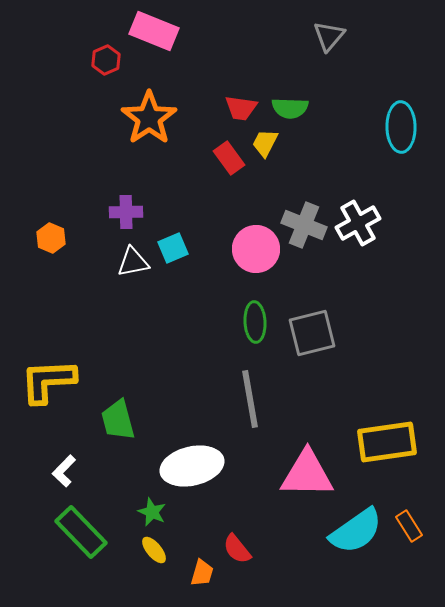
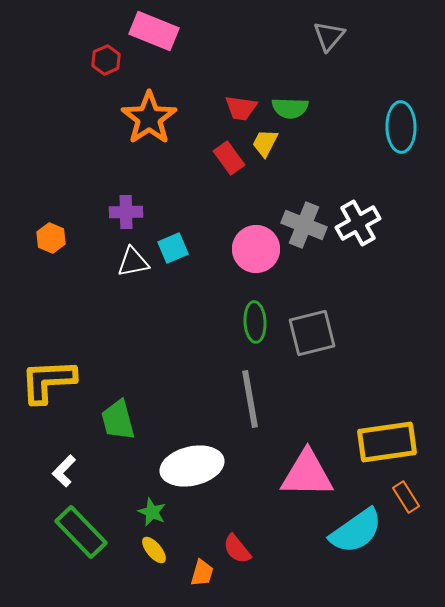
orange rectangle: moved 3 px left, 29 px up
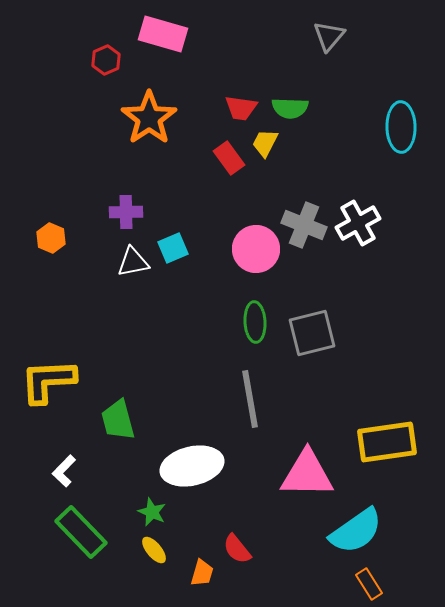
pink rectangle: moved 9 px right, 3 px down; rotated 6 degrees counterclockwise
orange rectangle: moved 37 px left, 87 px down
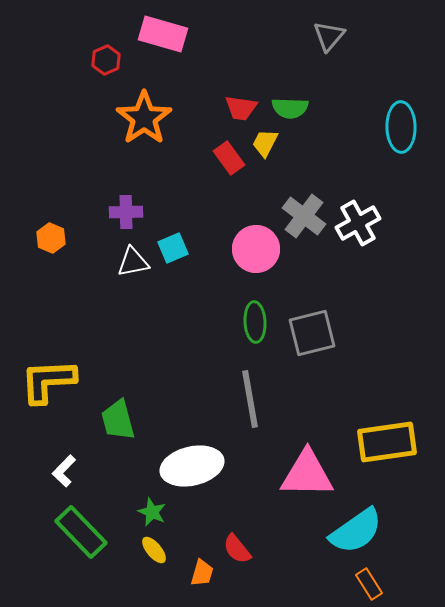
orange star: moved 5 px left
gray cross: moved 9 px up; rotated 15 degrees clockwise
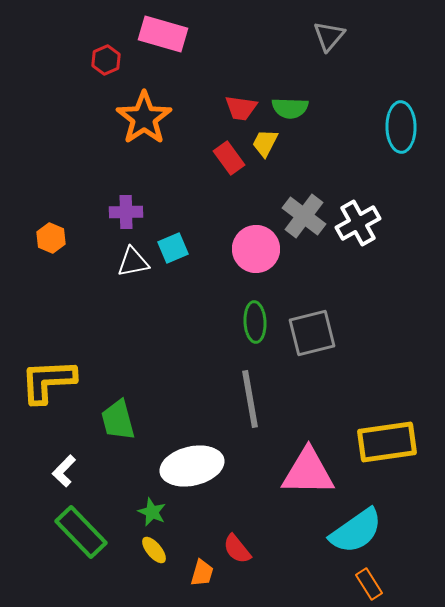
pink triangle: moved 1 px right, 2 px up
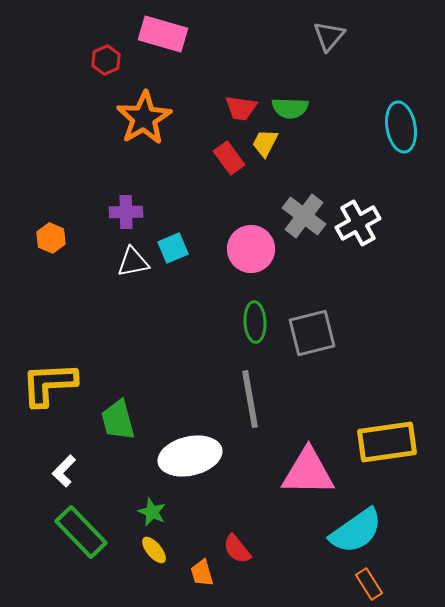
orange star: rotated 4 degrees clockwise
cyan ellipse: rotated 9 degrees counterclockwise
pink circle: moved 5 px left
yellow L-shape: moved 1 px right, 3 px down
white ellipse: moved 2 px left, 10 px up
orange trapezoid: rotated 148 degrees clockwise
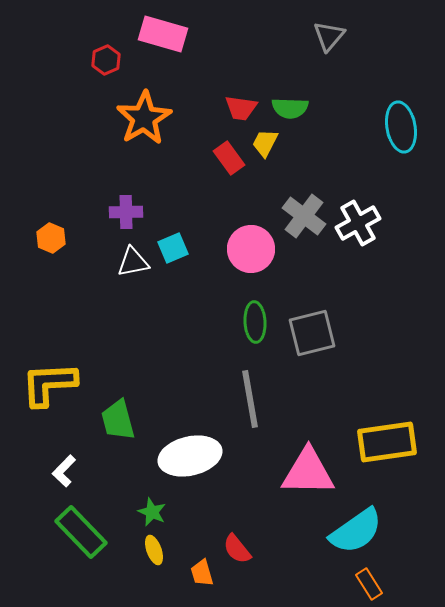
yellow ellipse: rotated 20 degrees clockwise
